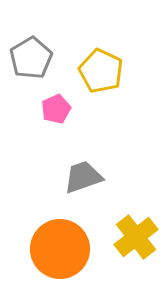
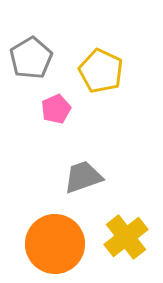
yellow cross: moved 10 px left
orange circle: moved 5 px left, 5 px up
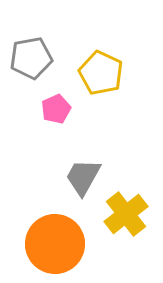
gray pentagon: rotated 21 degrees clockwise
yellow pentagon: moved 2 px down
gray trapezoid: rotated 42 degrees counterclockwise
yellow cross: moved 23 px up
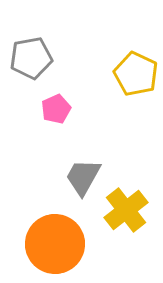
yellow pentagon: moved 35 px right, 1 px down
yellow cross: moved 4 px up
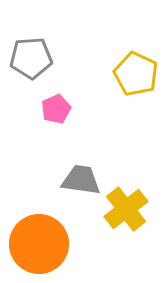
gray pentagon: rotated 6 degrees clockwise
gray trapezoid: moved 2 px left, 3 px down; rotated 69 degrees clockwise
yellow cross: moved 1 px up
orange circle: moved 16 px left
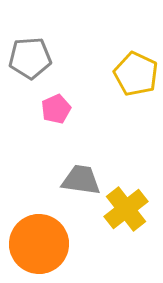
gray pentagon: moved 1 px left
